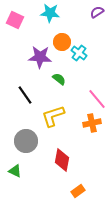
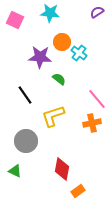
red diamond: moved 9 px down
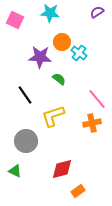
red diamond: rotated 65 degrees clockwise
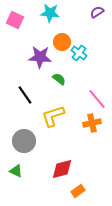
gray circle: moved 2 px left
green triangle: moved 1 px right
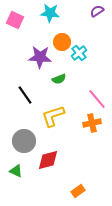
purple semicircle: moved 1 px up
cyan cross: rotated 14 degrees clockwise
green semicircle: rotated 120 degrees clockwise
red diamond: moved 14 px left, 9 px up
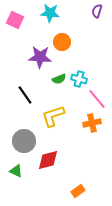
purple semicircle: rotated 40 degrees counterclockwise
cyan cross: moved 26 px down; rotated 35 degrees counterclockwise
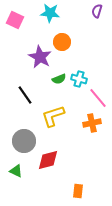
purple star: rotated 25 degrees clockwise
pink line: moved 1 px right, 1 px up
orange rectangle: rotated 48 degrees counterclockwise
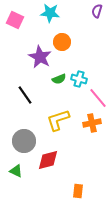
yellow L-shape: moved 5 px right, 4 px down
